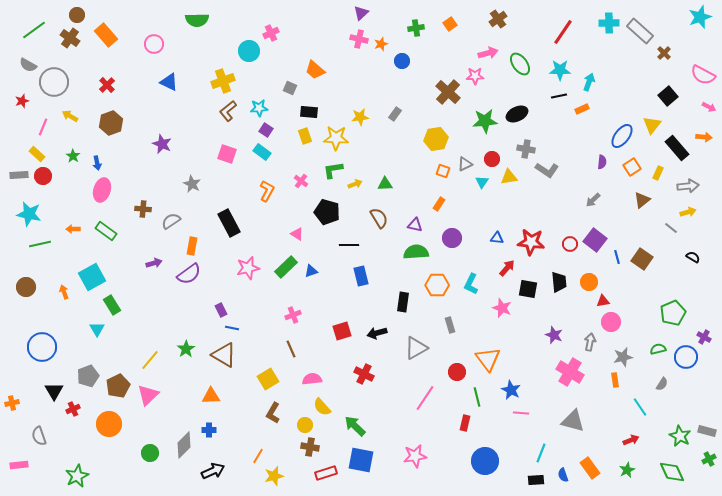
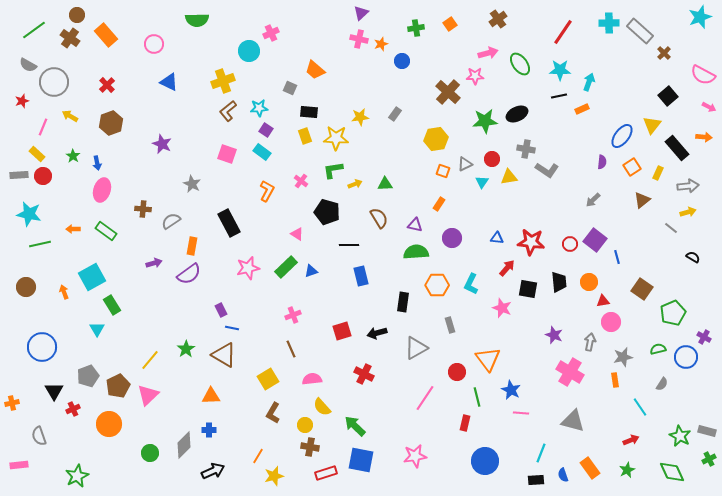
brown square at (642, 259): moved 30 px down
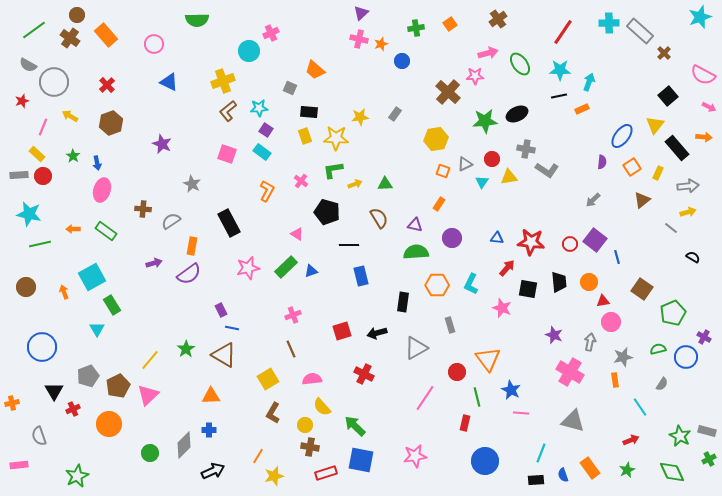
yellow triangle at (652, 125): moved 3 px right
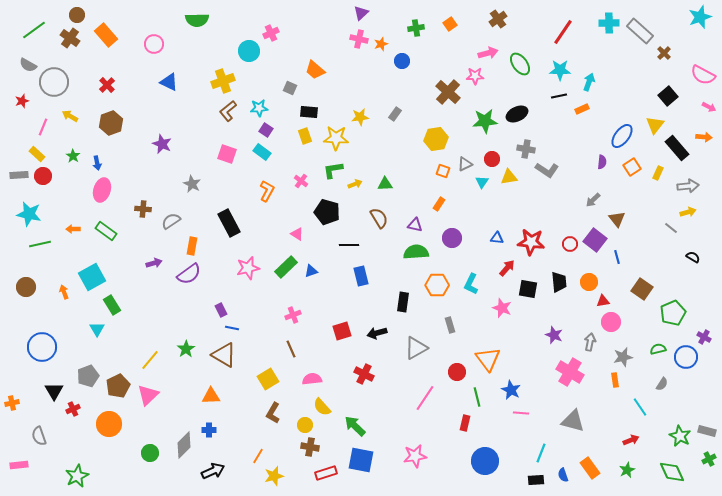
brown triangle at (642, 200): moved 25 px left, 19 px down; rotated 30 degrees counterclockwise
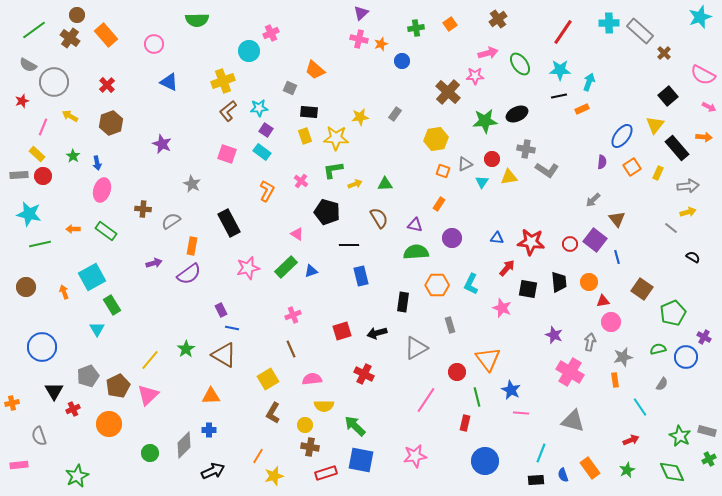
pink line at (425, 398): moved 1 px right, 2 px down
yellow semicircle at (322, 407): moved 2 px right, 1 px up; rotated 48 degrees counterclockwise
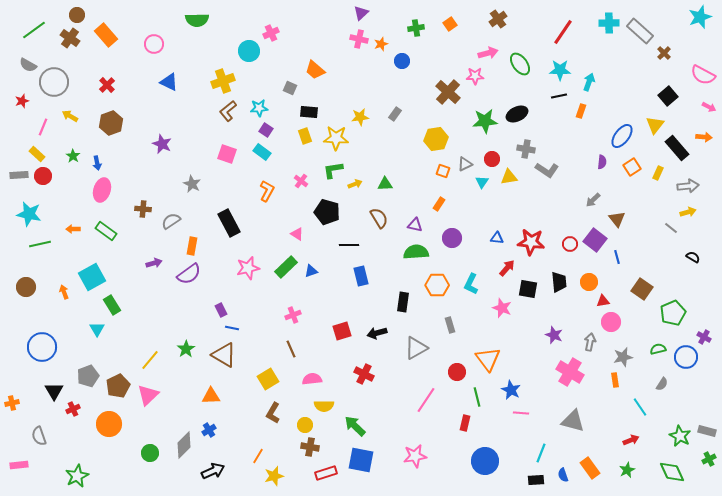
orange rectangle at (582, 109): moved 1 px left, 2 px down; rotated 48 degrees counterclockwise
blue cross at (209, 430): rotated 32 degrees counterclockwise
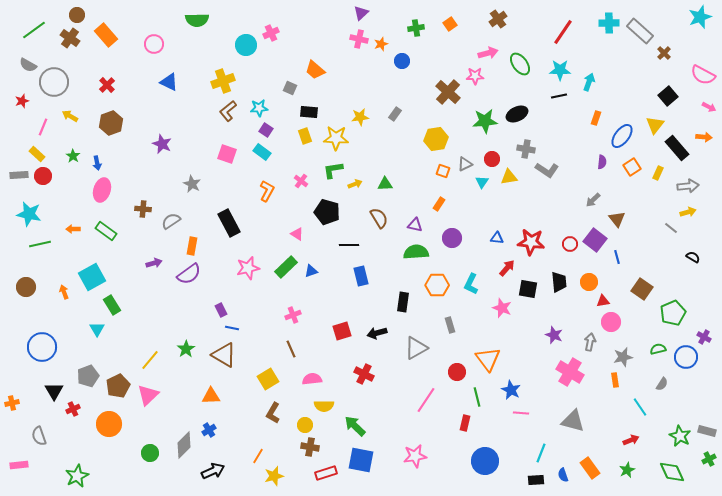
cyan circle at (249, 51): moved 3 px left, 6 px up
orange rectangle at (581, 111): moved 15 px right, 7 px down
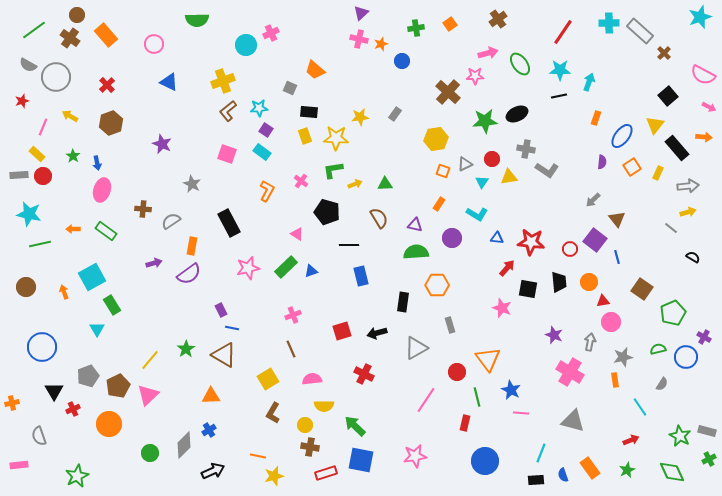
gray circle at (54, 82): moved 2 px right, 5 px up
red circle at (570, 244): moved 5 px down
cyan L-shape at (471, 284): moved 6 px right, 70 px up; rotated 85 degrees counterclockwise
orange line at (258, 456): rotated 70 degrees clockwise
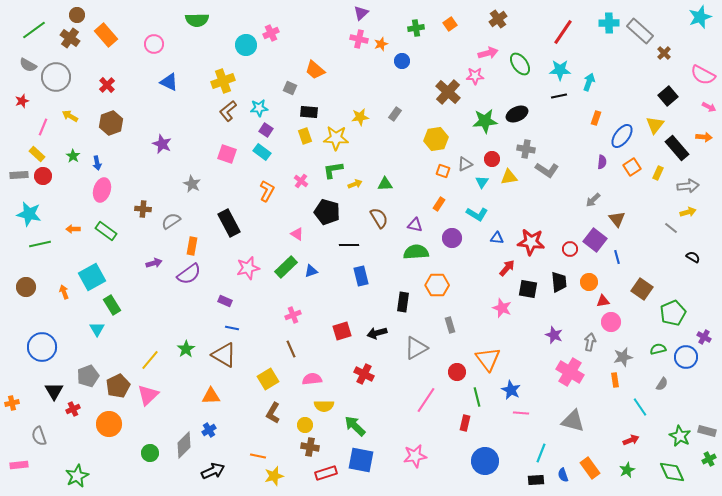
purple rectangle at (221, 310): moved 4 px right, 9 px up; rotated 40 degrees counterclockwise
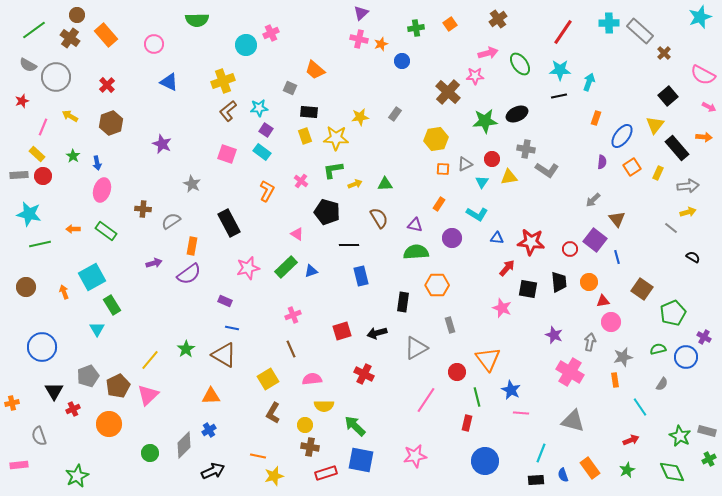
orange square at (443, 171): moved 2 px up; rotated 16 degrees counterclockwise
red rectangle at (465, 423): moved 2 px right
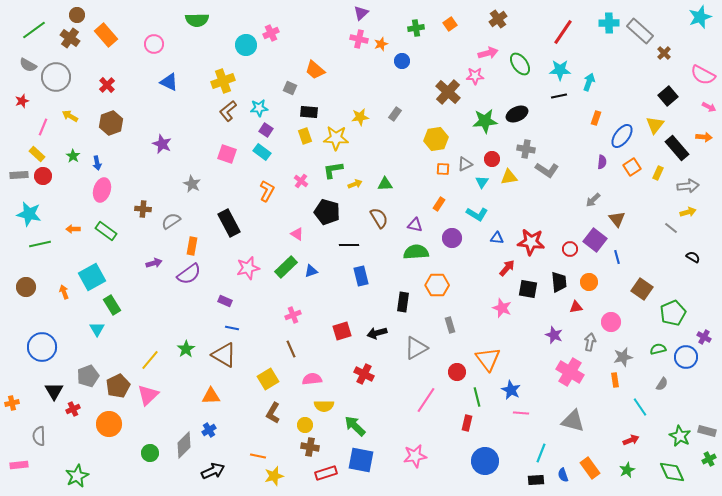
red triangle at (603, 301): moved 27 px left, 6 px down
gray semicircle at (39, 436): rotated 18 degrees clockwise
